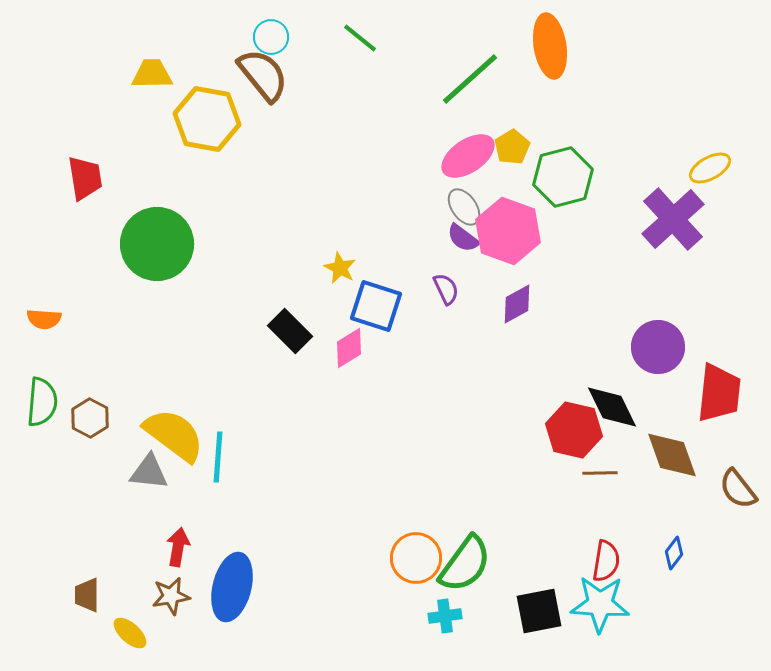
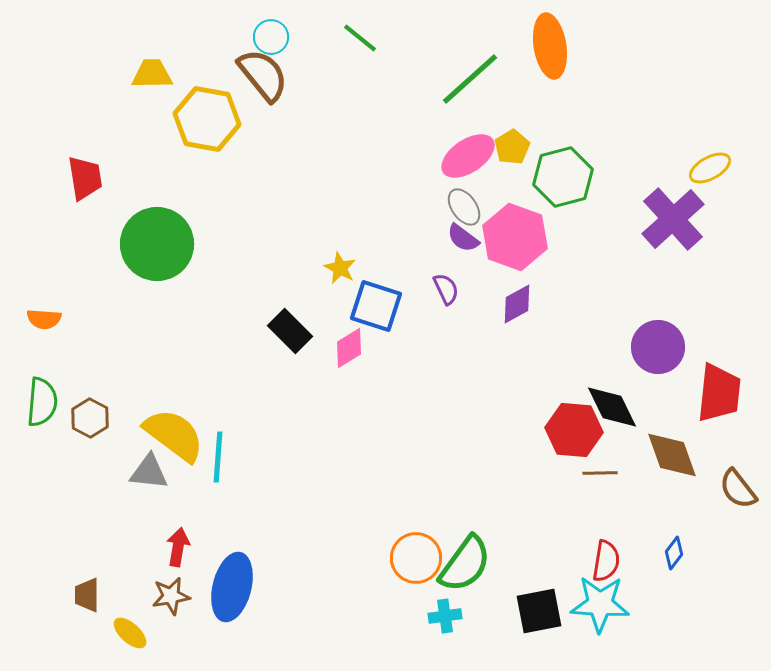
pink hexagon at (508, 231): moved 7 px right, 6 px down
red hexagon at (574, 430): rotated 8 degrees counterclockwise
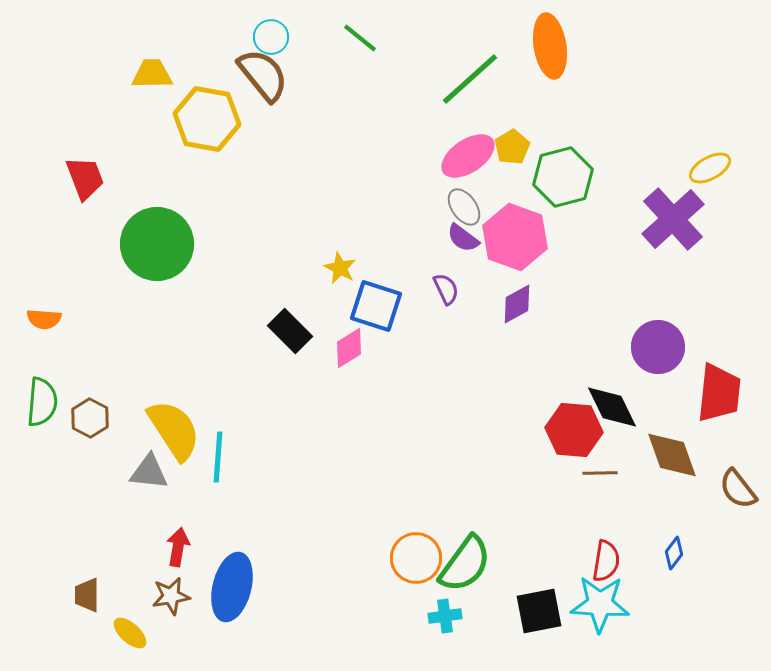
red trapezoid at (85, 178): rotated 12 degrees counterclockwise
yellow semicircle at (174, 435): moved 5 px up; rotated 20 degrees clockwise
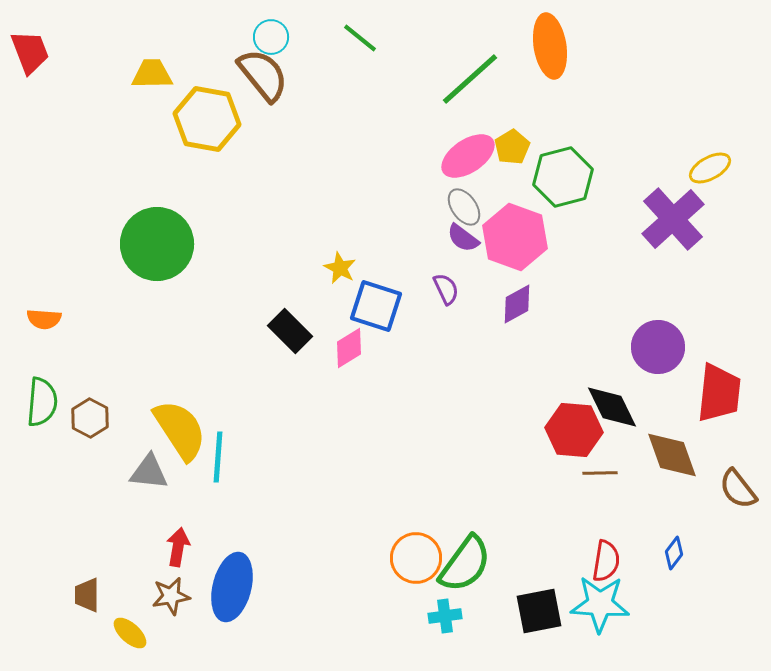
red trapezoid at (85, 178): moved 55 px left, 126 px up
yellow semicircle at (174, 430): moved 6 px right
